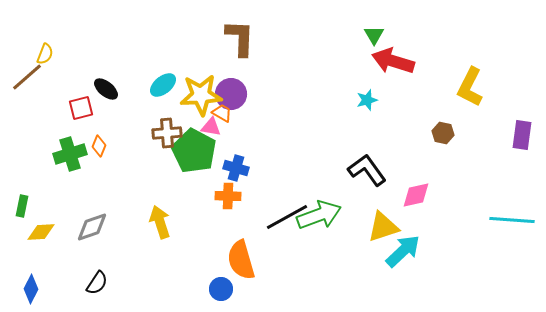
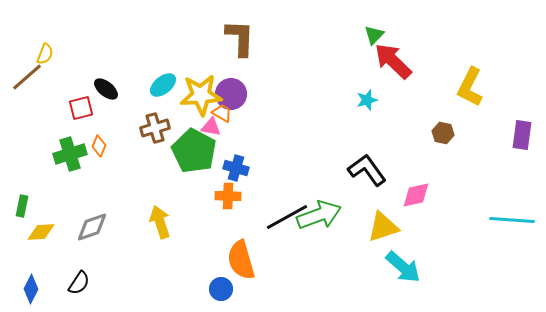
green triangle: rotated 15 degrees clockwise
red arrow: rotated 27 degrees clockwise
brown cross: moved 12 px left, 5 px up; rotated 12 degrees counterclockwise
cyan arrow: moved 16 px down; rotated 84 degrees clockwise
black semicircle: moved 18 px left
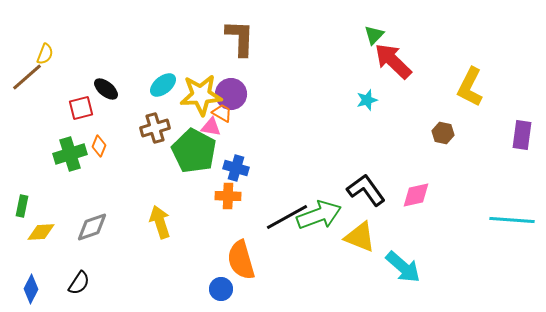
black L-shape: moved 1 px left, 20 px down
yellow triangle: moved 23 px left, 10 px down; rotated 40 degrees clockwise
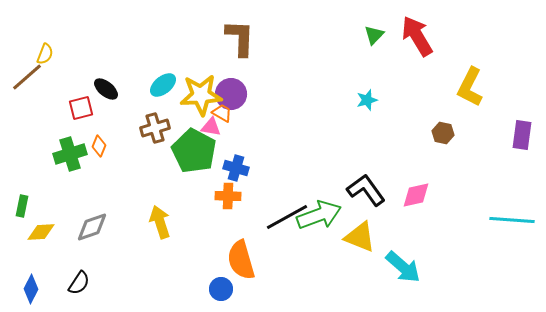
red arrow: moved 24 px right, 25 px up; rotated 15 degrees clockwise
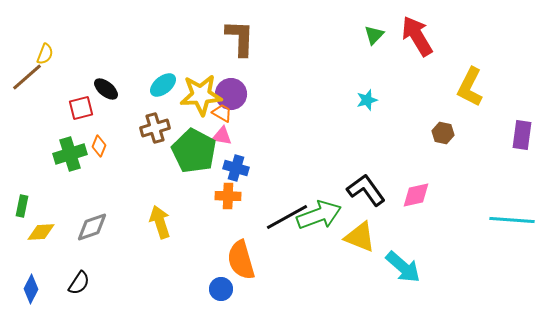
pink triangle: moved 11 px right, 9 px down
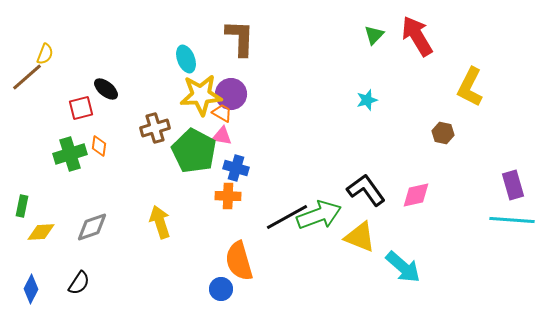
cyan ellipse: moved 23 px right, 26 px up; rotated 72 degrees counterclockwise
purple rectangle: moved 9 px left, 50 px down; rotated 24 degrees counterclockwise
orange diamond: rotated 15 degrees counterclockwise
orange semicircle: moved 2 px left, 1 px down
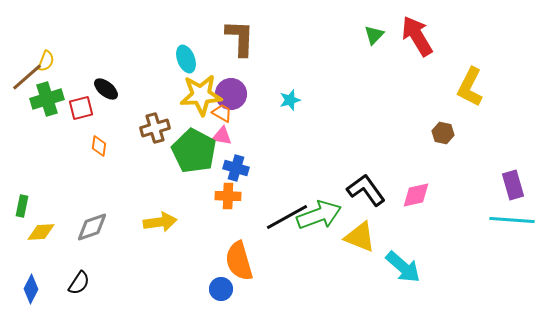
yellow semicircle: moved 1 px right, 7 px down
cyan star: moved 77 px left
green cross: moved 23 px left, 55 px up
yellow arrow: rotated 100 degrees clockwise
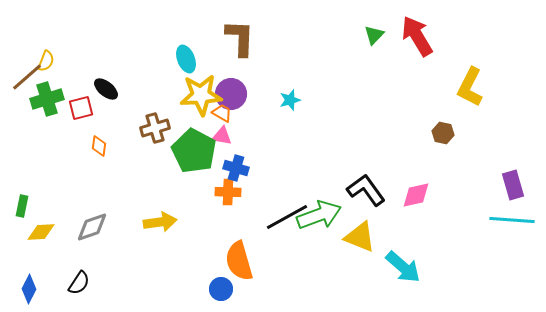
orange cross: moved 4 px up
blue diamond: moved 2 px left
